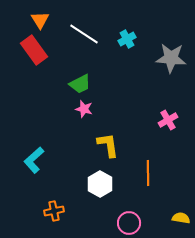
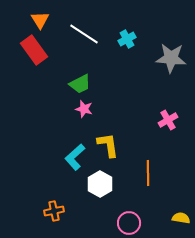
cyan L-shape: moved 41 px right, 3 px up
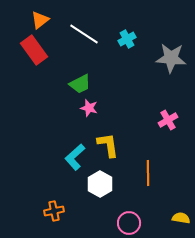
orange triangle: rotated 24 degrees clockwise
pink star: moved 5 px right, 1 px up
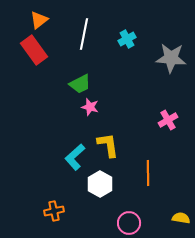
orange triangle: moved 1 px left
white line: rotated 68 degrees clockwise
pink star: moved 1 px right, 1 px up
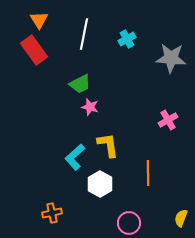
orange triangle: rotated 24 degrees counterclockwise
orange cross: moved 2 px left, 2 px down
yellow semicircle: rotated 78 degrees counterclockwise
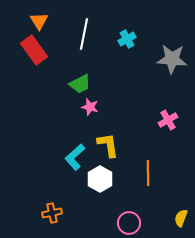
orange triangle: moved 1 px down
gray star: moved 1 px right, 1 px down
white hexagon: moved 5 px up
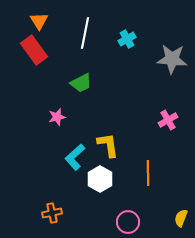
white line: moved 1 px right, 1 px up
green trapezoid: moved 1 px right, 1 px up
pink star: moved 33 px left, 10 px down; rotated 30 degrees counterclockwise
pink circle: moved 1 px left, 1 px up
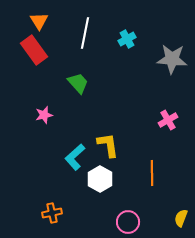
green trapezoid: moved 3 px left; rotated 105 degrees counterclockwise
pink star: moved 13 px left, 2 px up
orange line: moved 4 px right
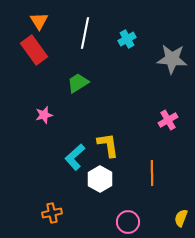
green trapezoid: rotated 80 degrees counterclockwise
